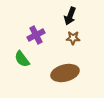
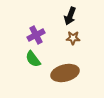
green semicircle: moved 11 px right
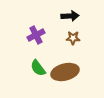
black arrow: rotated 114 degrees counterclockwise
green semicircle: moved 5 px right, 9 px down
brown ellipse: moved 1 px up
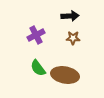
brown ellipse: moved 3 px down; rotated 24 degrees clockwise
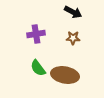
black arrow: moved 3 px right, 4 px up; rotated 30 degrees clockwise
purple cross: moved 1 px up; rotated 18 degrees clockwise
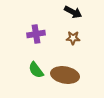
green semicircle: moved 2 px left, 2 px down
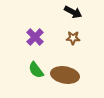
purple cross: moved 1 px left, 3 px down; rotated 36 degrees counterclockwise
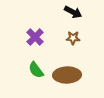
brown ellipse: moved 2 px right; rotated 12 degrees counterclockwise
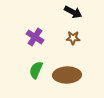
purple cross: rotated 12 degrees counterclockwise
green semicircle: rotated 60 degrees clockwise
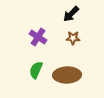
black arrow: moved 2 px left, 2 px down; rotated 108 degrees clockwise
purple cross: moved 3 px right
